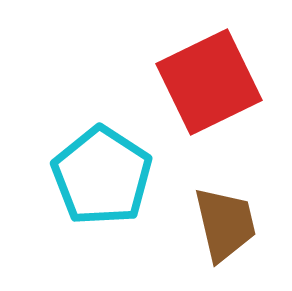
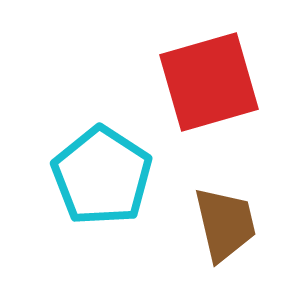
red square: rotated 10 degrees clockwise
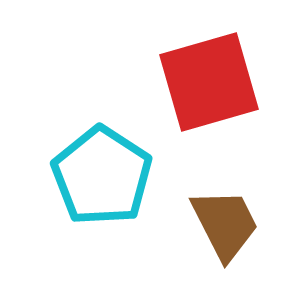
brown trapezoid: rotated 14 degrees counterclockwise
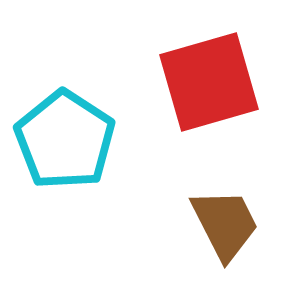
cyan pentagon: moved 37 px left, 36 px up
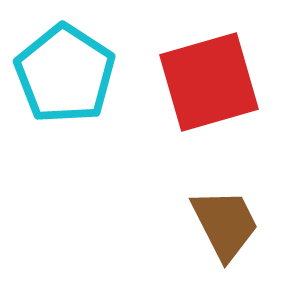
cyan pentagon: moved 66 px up
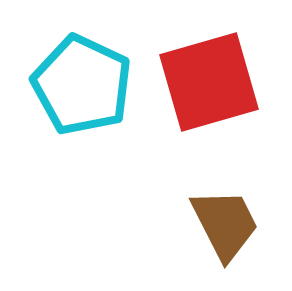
cyan pentagon: moved 17 px right, 11 px down; rotated 8 degrees counterclockwise
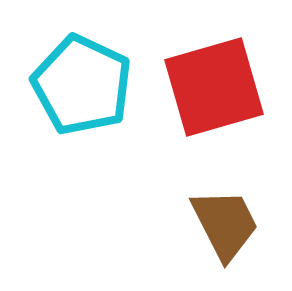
red square: moved 5 px right, 5 px down
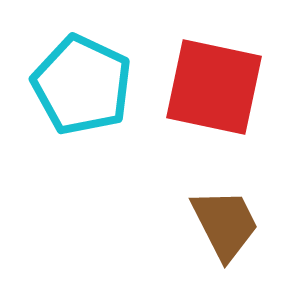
red square: rotated 28 degrees clockwise
